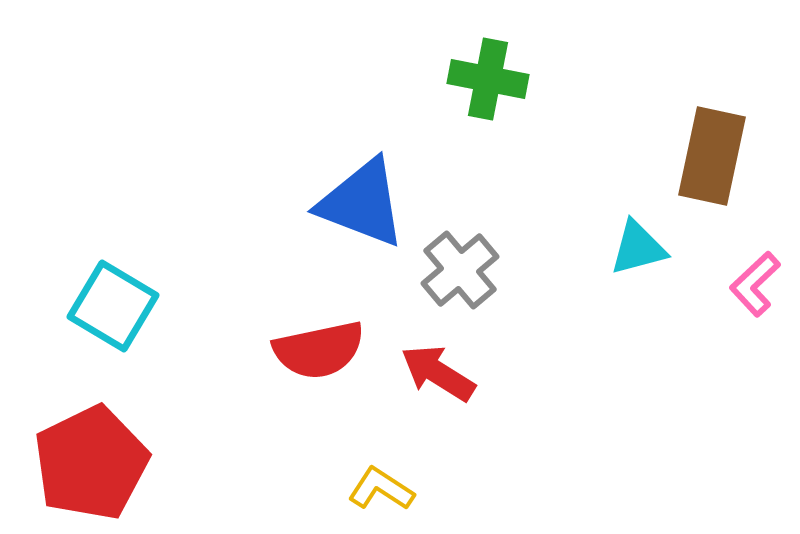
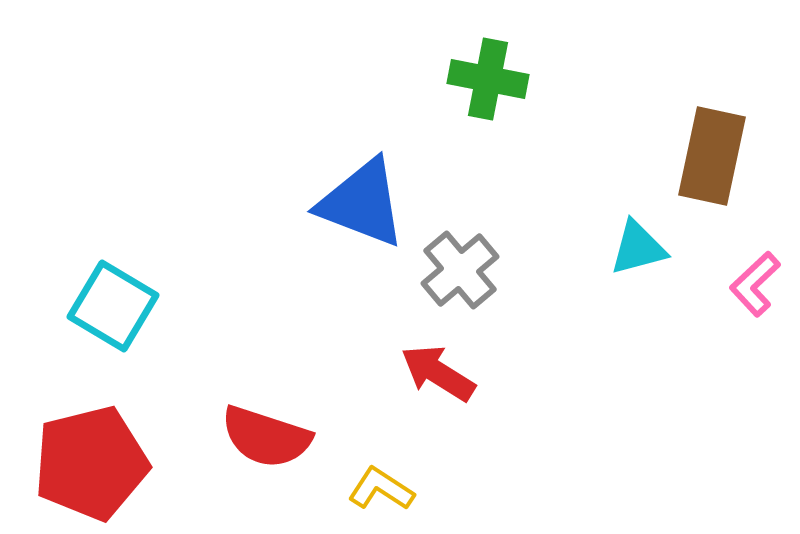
red semicircle: moved 53 px left, 87 px down; rotated 30 degrees clockwise
red pentagon: rotated 12 degrees clockwise
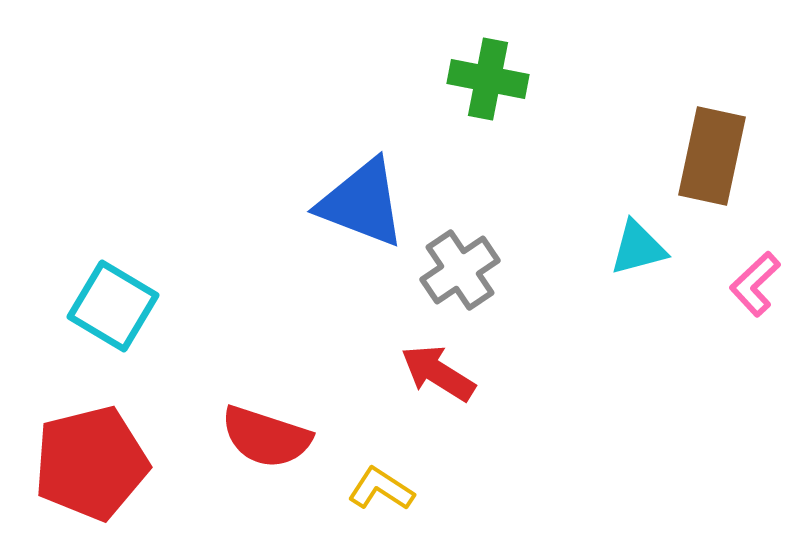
gray cross: rotated 6 degrees clockwise
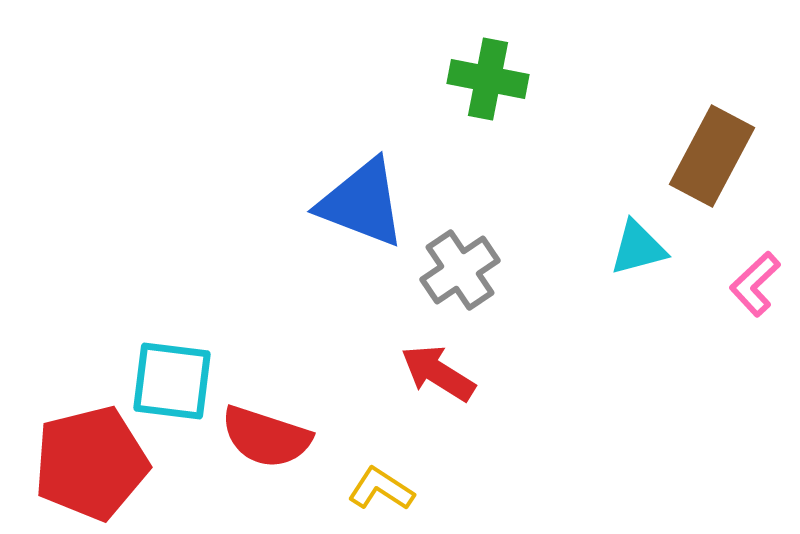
brown rectangle: rotated 16 degrees clockwise
cyan square: moved 59 px right, 75 px down; rotated 24 degrees counterclockwise
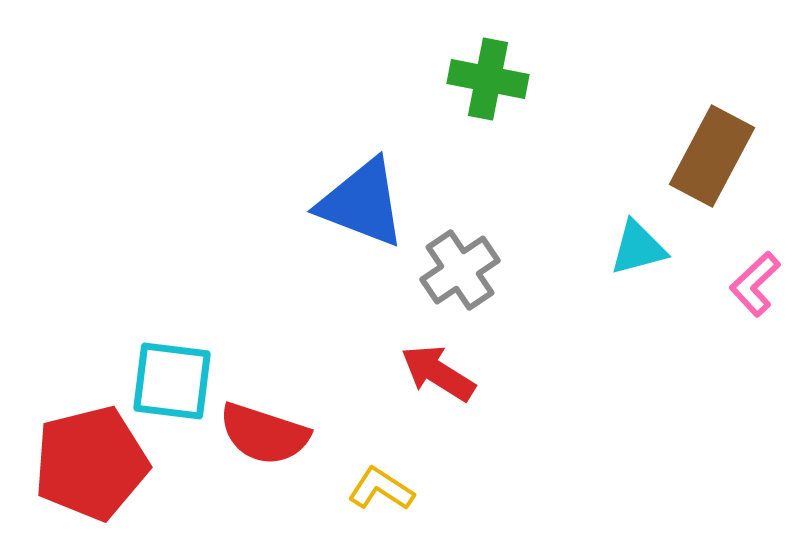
red semicircle: moved 2 px left, 3 px up
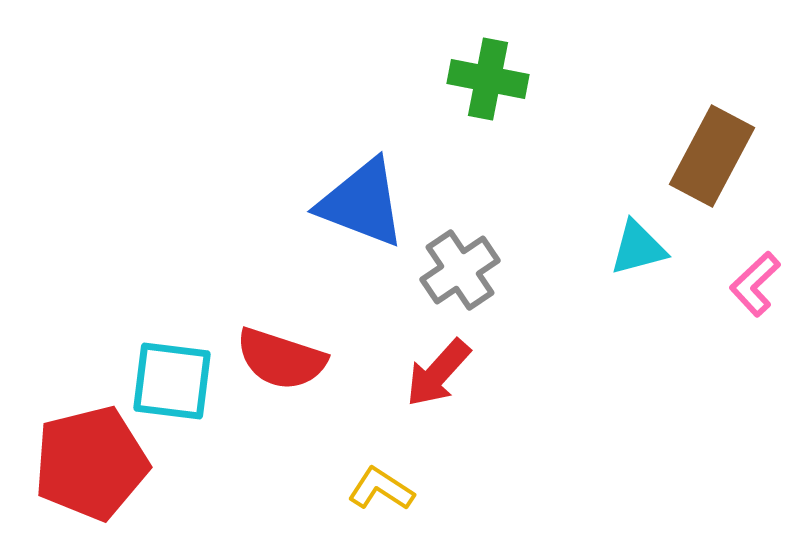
red arrow: rotated 80 degrees counterclockwise
red semicircle: moved 17 px right, 75 px up
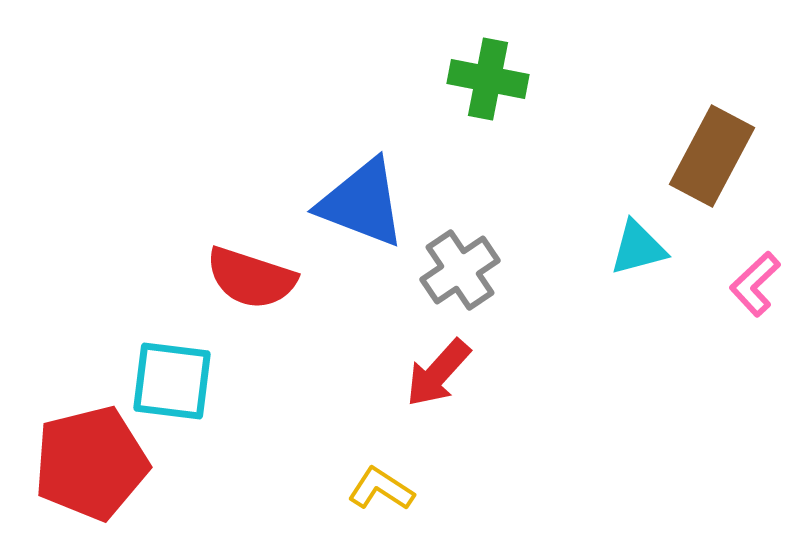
red semicircle: moved 30 px left, 81 px up
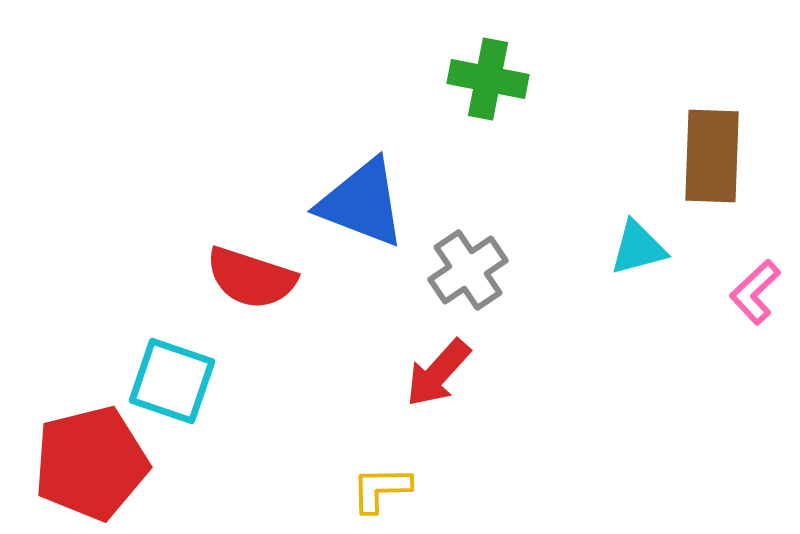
brown rectangle: rotated 26 degrees counterclockwise
gray cross: moved 8 px right
pink L-shape: moved 8 px down
cyan square: rotated 12 degrees clockwise
yellow L-shape: rotated 34 degrees counterclockwise
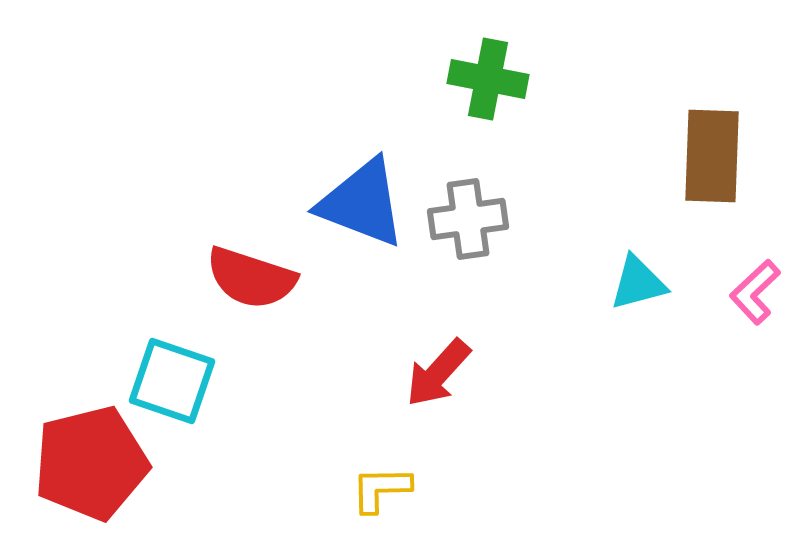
cyan triangle: moved 35 px down
gray cross: moved 51 px up; rotated 26 degrees clockwise
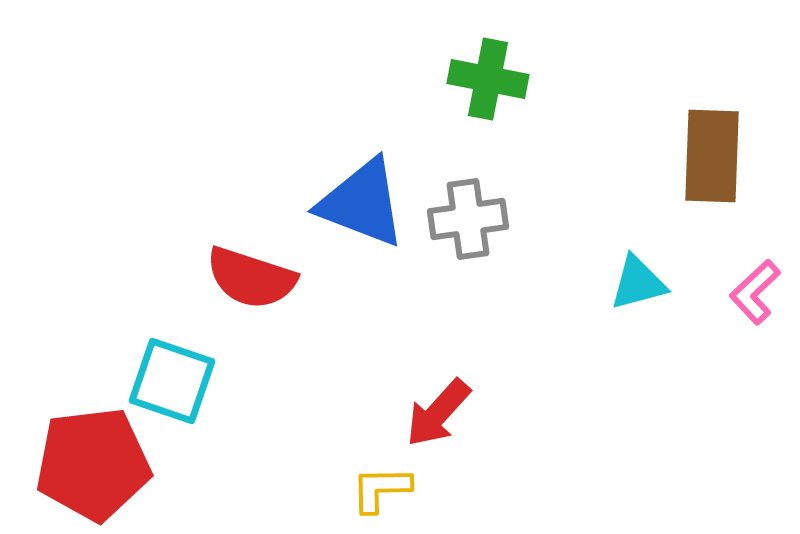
red arrow: moved 40 px down
red pentagon: moved 2 px right, 1 px down; rotated 7 degrees clockwise
